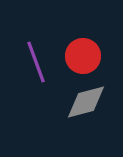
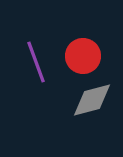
gray diamond: moved 6 px right, 2 px up
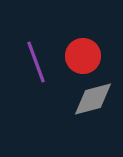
gray diamond: moved 1 px right, 1 px up
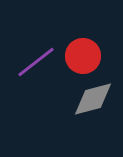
purple line: rotated 72 degrees clockwise
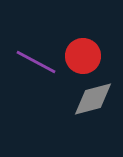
purple line: rotated 66 degrees clockwise
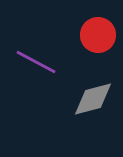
red circle: moved 15 px right, 21 px up
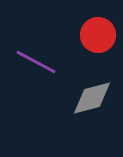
gray diamond: moved 1 px left, 1 px up
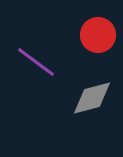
purple line: rotated 9 degrees clockwise
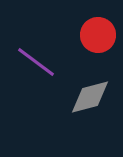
gray diamond: moved 2 px left, 1 px up
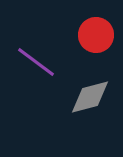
red circle: moved 2 px left
